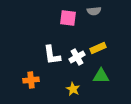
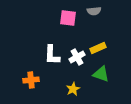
white L-shape: rotated 10 degrees clockwise
green triangle: moved 2 px up; rotated 18 degrees clockwise
yellow star: rotated 16 degrees clockwise
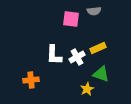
pink square: moved 3 px right, 1 px down
white L-shape: moved 2 px right
yellow star: moved 14 px right
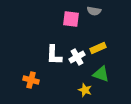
gray semicircle: rotated 16 degrees clockwise
orange cross: rotated 21 degrees clockwise
yellow star: moved 2 px left, 1 px down; rotated 24 degrees counterclockwise
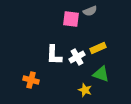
gray semicircle: moved 4 px left; rotated 32 degrees counterclockwise
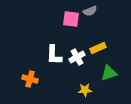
green triangle: moved 8 px right, 1 px up; rotated 36 degrees counterclockwise
orange cross: moved 1 px left, 1 px up
yellow star: rotated 24 degrees counterclockwise
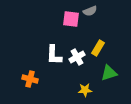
yellow rectangle: rotated 35 degrees counterclockwise
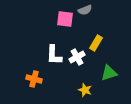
gray semicircle: moved 5 px left, 1 px up
pink square: moved 6 px left
yellow rectangle: moved 2 px left, 5 px up
orange cross: moved 4 px right
yellow star: rotated 24 degrees clockwise
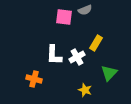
pink square: moved 1 px left, 2 px up
green triangle: rotated 30 degrees counterclockwise
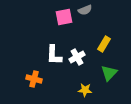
pink square: rotated 18 degrees counterclockwise
yellow rectangle: moved 8 px right, 1 px down
yellow star: rotated 16 degrees counterclockwise
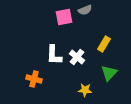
white cross: rotated 21 degrees counterclockwise
